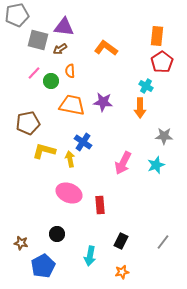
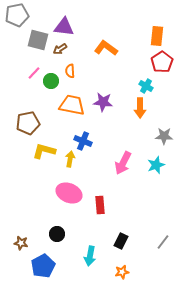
blue cross: moved 1 px up; rotated 12 degrees counterclockwise
yellow arrow: rotated 21 degrees clockwise
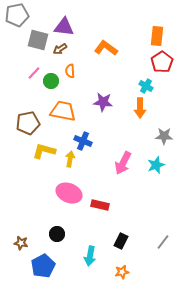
orange trapezoid: moved 9 px left, 6 px down
red rectangle: rotated 72 degrees counterclockwise
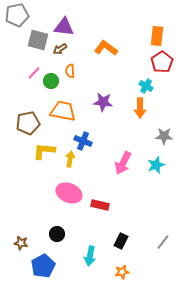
yellow L-shape: rotated 10 degrees counterclockwise
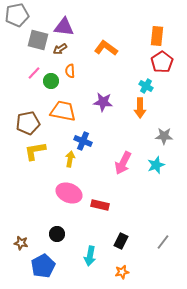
yellow L-shape: moved 9 px left; rotated 15 degrees counterclockwise
